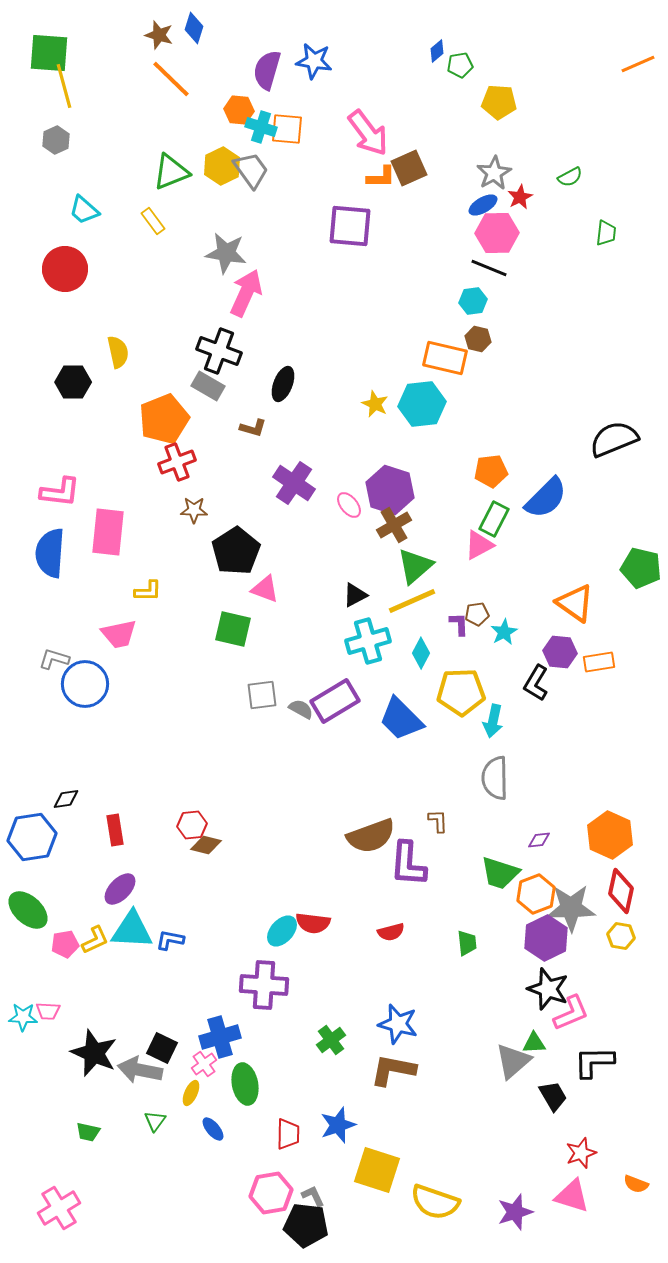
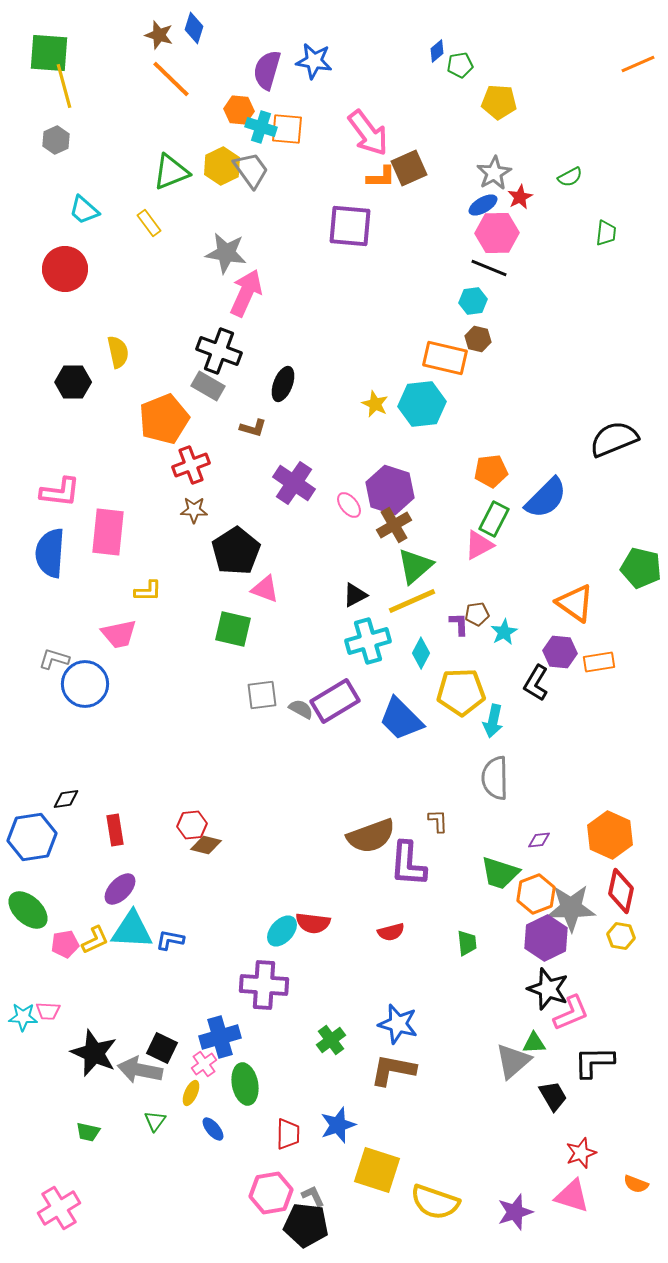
yellow rectangle at (153, 221): moved 4 px left, 2 px down
red cross at (177, 462): moved 14 px right, 3 px down
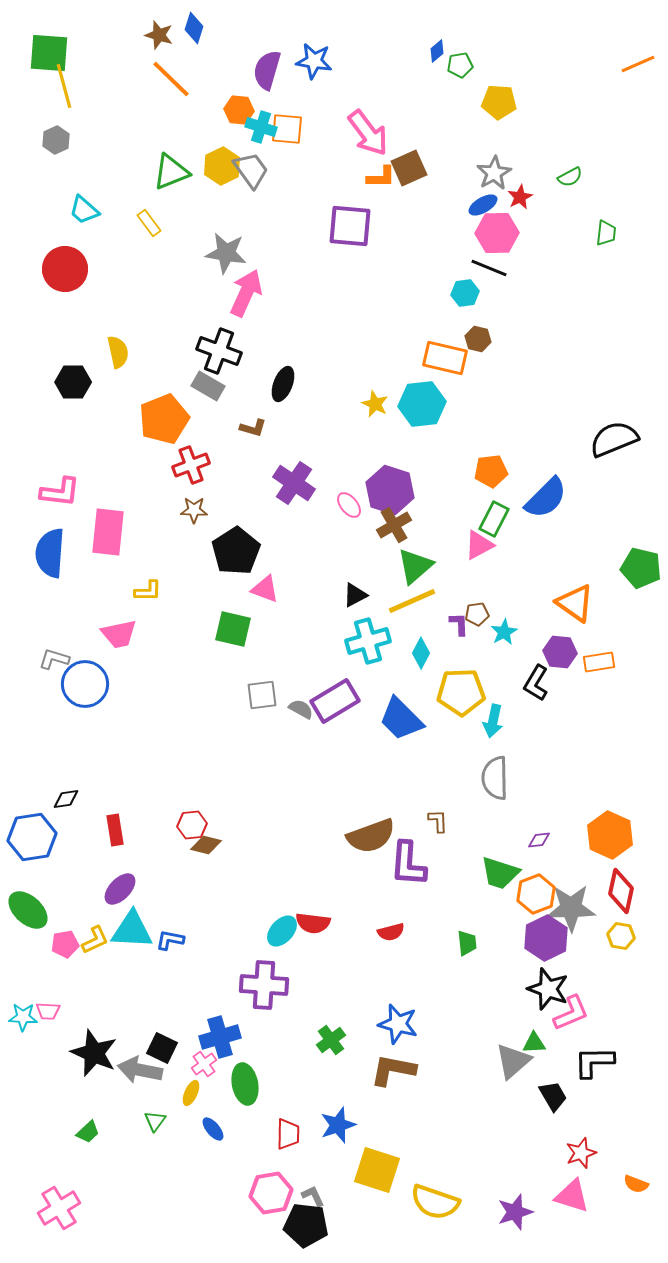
cyan hexagon at (473, 301): moved 8 px left, 8 px up
green trapezoid at (88, 1132): rotated 55 degrees counterclockwise
